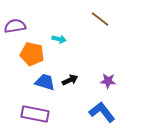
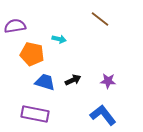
black arrow: moved 3 px right
blue L-shape: moved 1 px right, 3 px down
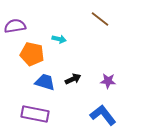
black arrow: moved 1 px up
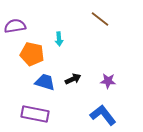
cyan arrow: rotated 72 degrees clockwise
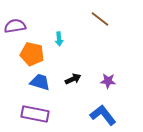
blue trapezoid: moved 5 px left
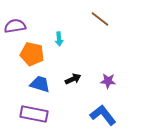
blue trapezoid: moved 2 px down
purple rectangle: moved 1 px left
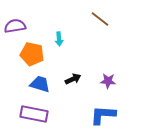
blue L-shape: rotated 48 degrees counterclockwise
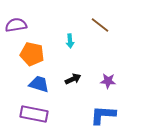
brown line: moved 6 px down
purple semicircle: moved 1 px right, 1 px up
cyan arrow: moved 11 px right, 2 px down
blue trapezoid: moved 1 px left
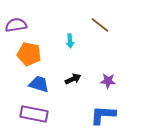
orange pentagon: moved 3 px left
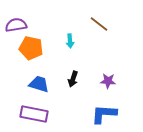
brown line: moved 1 px left, 1 px up
orange pentagon: moved 2 px right, 6 px up
black arrow: rotated 133 degrees clockwise
blue L-shape: moved 1 px right, 1 px up
